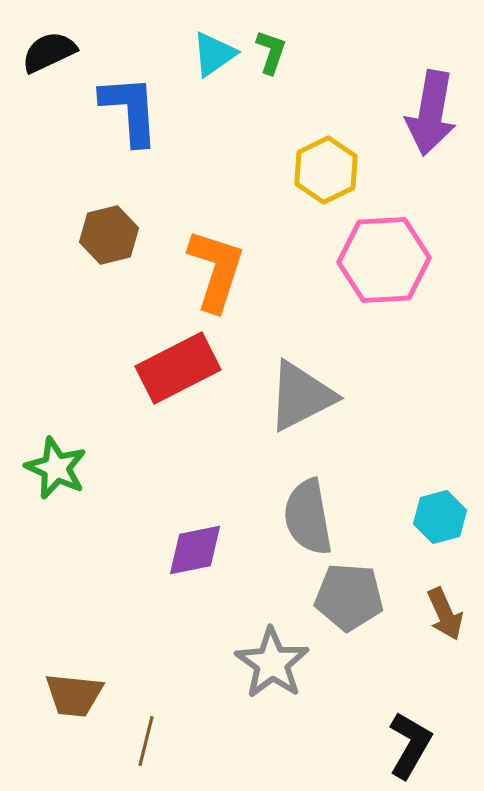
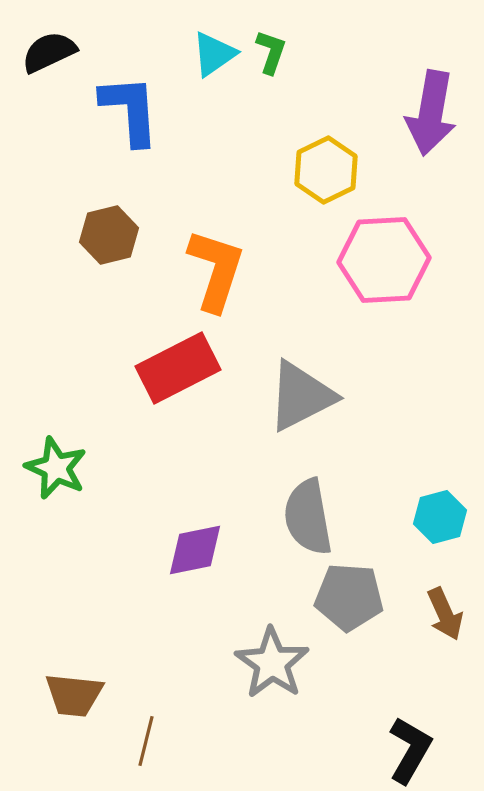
black L-shape: moved 5 px down
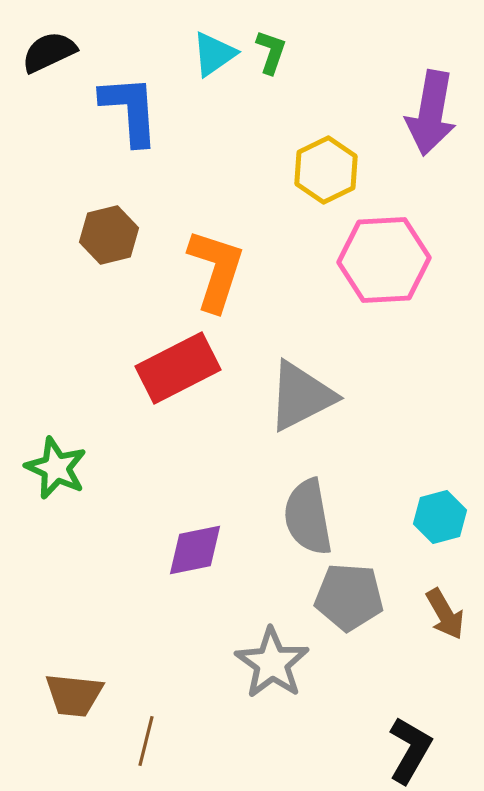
brown arrow: rotated 6 degrees counterclockwise
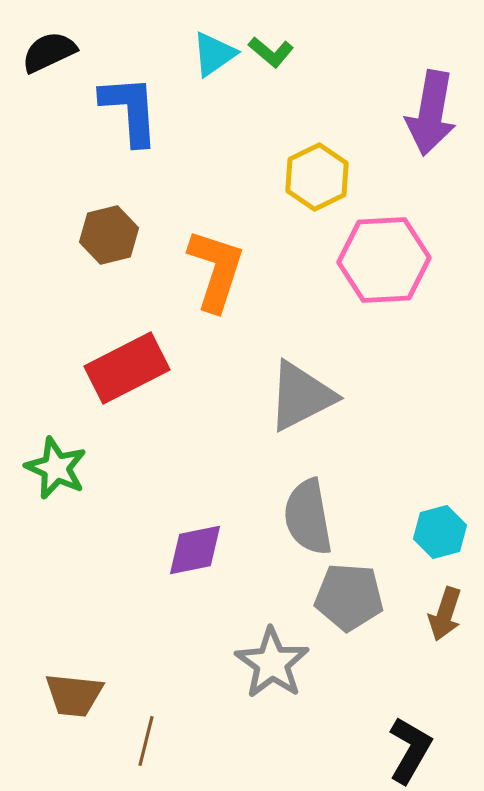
green L-shape: rotated 111 degrees clockwise
yellow hexagon: moved 9 px left, 7 px down
red rectangle: moved 51 px left
cyan hexagon: moved 15 px down
brown arrow: rotated 48 degrees clockwise
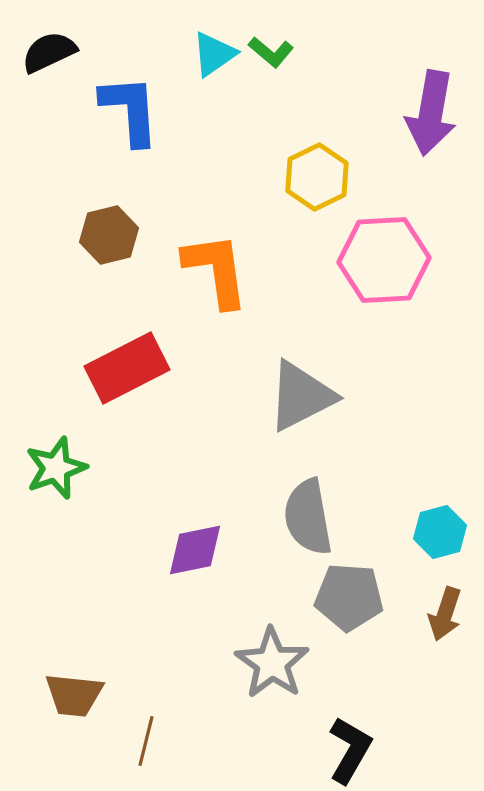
orange L-shape: rotated 26 degrees counterclockwise
green star: rotated 28 degrees clockwise
black L-shape: moved 60 px left
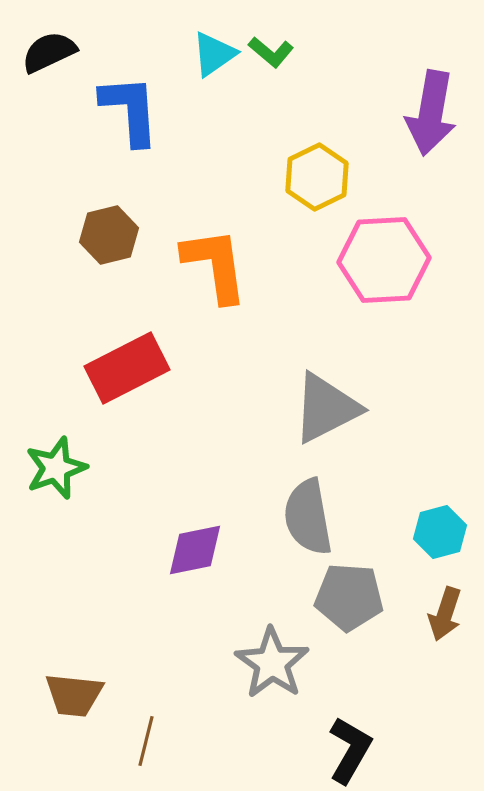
orange L-shape: moved 1 px left, 5 px up
gray triangle: moved 25 px right, 12 px down
